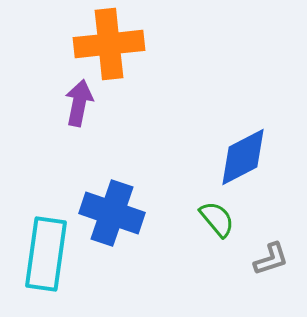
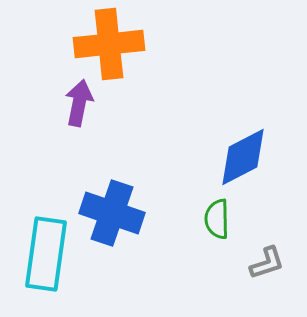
green semicircle: rotated 141 degrees counterclockwise
gray L-shape: moved 4 px left, 4 px down
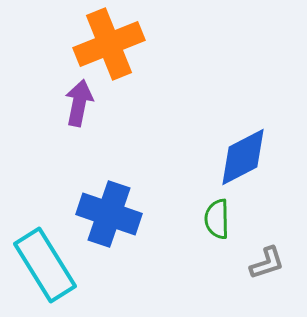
orange cross: rotated 16 degrees counterclockwise
blue cross: moved 3 px left, 1 px down
cyan rectangle: moved 1 px left, 11 px down; rotated 40 degrees counterclockwise
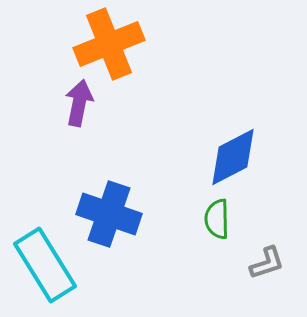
blue diamond: moved 10 px left
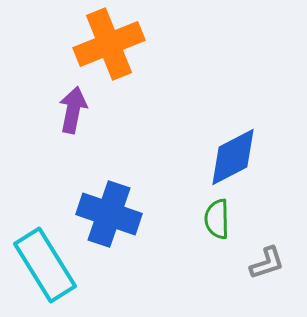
purple arrow: moved 6 px left, 7 px down
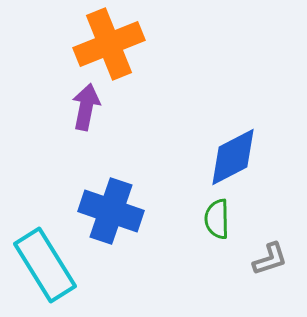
purple arrow: moved 13 px right, 3 px up
blue cross: moved 2 px right, 3 px up
gray L-shape: moved 3 px right, 4 px up
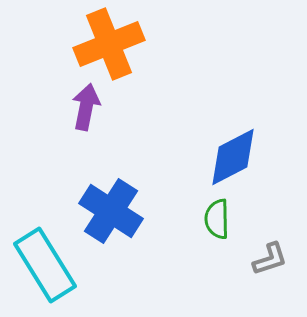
blue cross: rotated 14 degrees clockwise
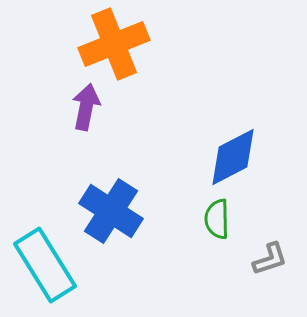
orange cross: moved 5 px right
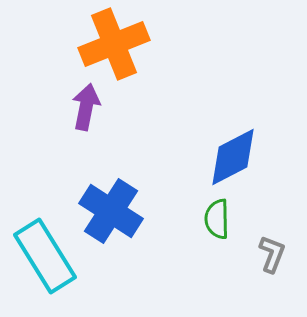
gray L-shape: moved 2 px right, 5 px up; rotated 51 degrees counterclockwise
cyan rectangle: moved 9 px up
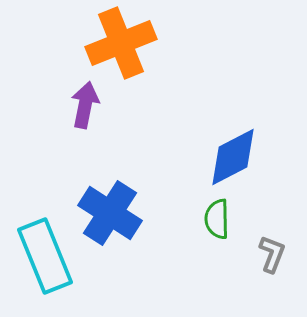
orange cross: moved 7 px right, 1 px up
purple arrow: moved 1 px left, 2 px up
blue cross: moved 1 px left, 2 px down
cyan rectangle: rotated 10 degrees clockwise
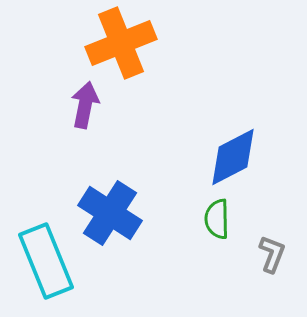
cyan rectangle: moved 1 px right, 5 px down
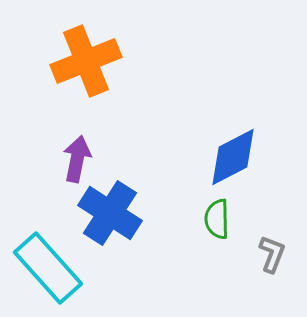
orange cross: moved 35 px left, 18 px down
purple arrow: moved 8 px left, 54 px down
cyan rectangle: moved 2 px right, 7 px down; rotated 20 degrees counterclockwise
